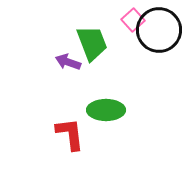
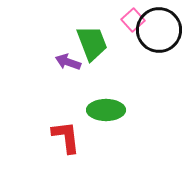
red L-shape: moved 4 px left, 3 px down
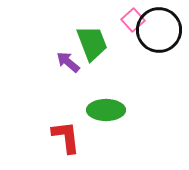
purple arrow: rotated 20 degrees clockwise
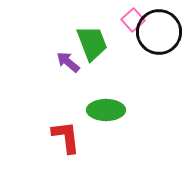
black circle: moved 2 px down
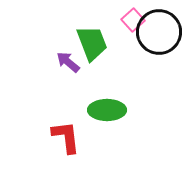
green ellipse: moved 1 px right
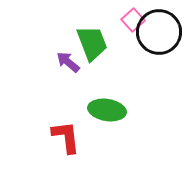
green ellipse: rotated 9 degrees clockwise
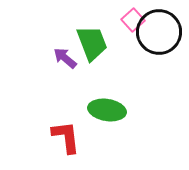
purple arrow: moved 3 px left, 4 px up
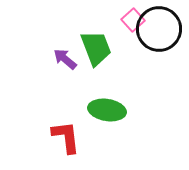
black circle: moved 3 px up
green trapezoid: moved 4 px right, 5 px down
purple arrow: moved 1 px down
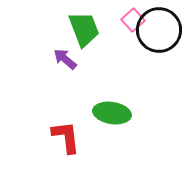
black circle: moved 1 px down
green trapezoid: moved 12 px left, 19 px up
green ellipse: moved 5 px right, 3 px down
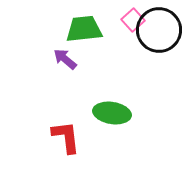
green trapezoid: rotated 75 degrees counterclockwise
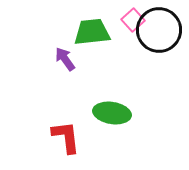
green trapezoid: moved 8 px right, 3 px down
purple arrow: rotated 15 degrees clockwise
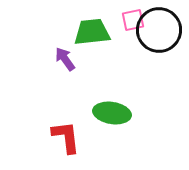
pink square: rotated 30 degrees clockwise
